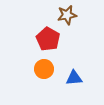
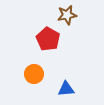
orange circle: moved 10 px left, 5 px down
blue triangle: moved 8 px left, 11 px down
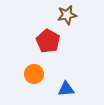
red pentagon: moved 2 px down
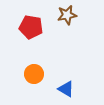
red pentagon: moved 17 px left, 14 px up; rotated 20 degrees counterclockwise
blue triangle: rotated 36 degrees clockwise
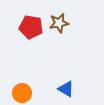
brown star: moved 8 px left, 8 px down
orange circle: moved 12 px left, 19 px down
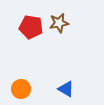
orange circle: moved 1 px left, 4 px up
